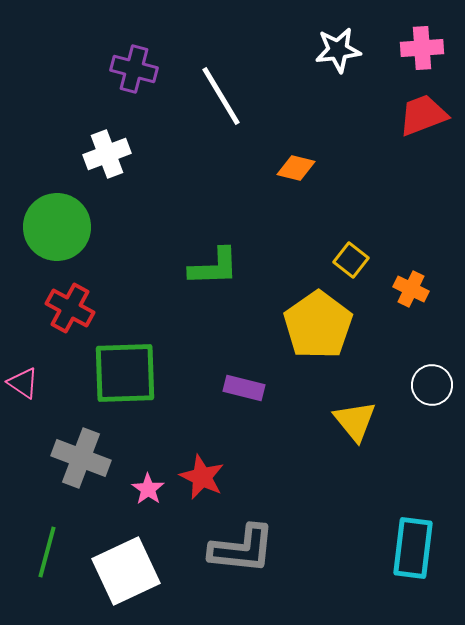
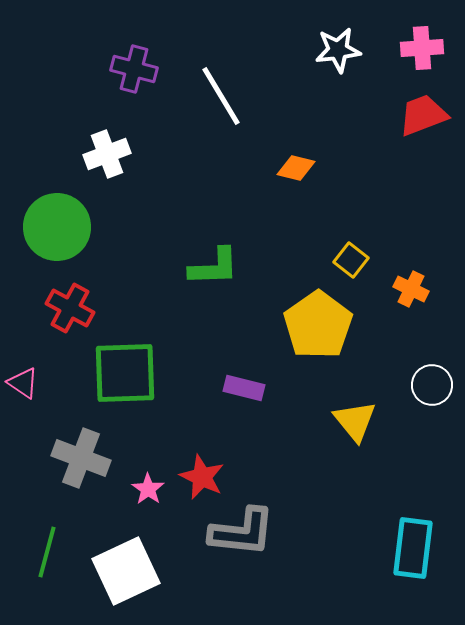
gray L-shape: moved 17 px up
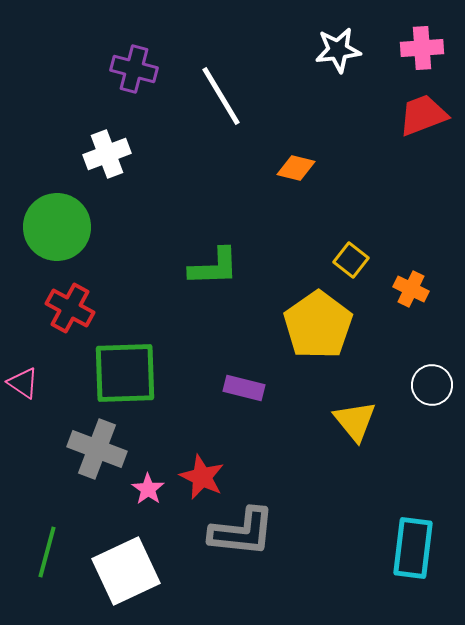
gray cross: moved 16 px right, 9 px up
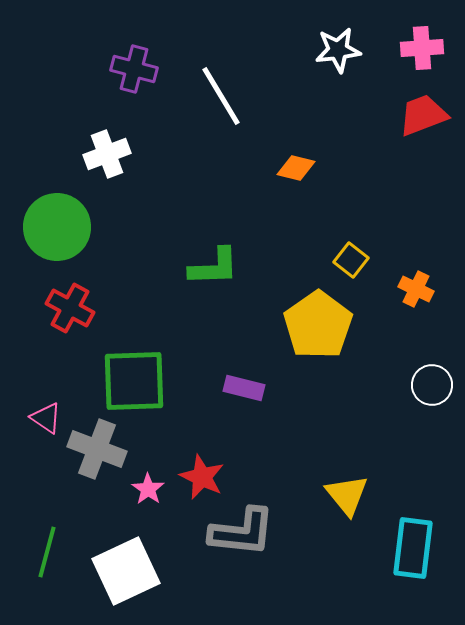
orange cross: moved 5 px right
green square: moved 9 px right, 8 px down
pink triangle: moved 23 px right, 35 px down
yellow triangle: moved 8 px left, 74 px down
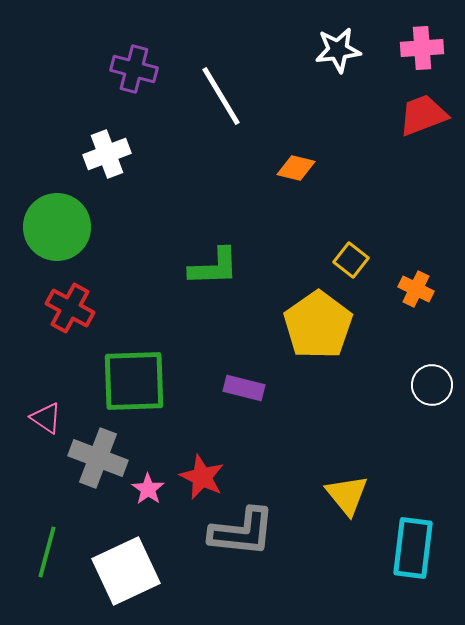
gray cross: moved 1 px right, 9 px down
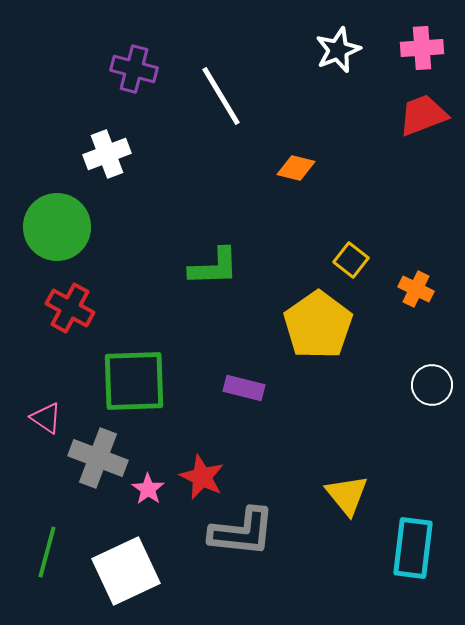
white star: rotated 15 degrees counterclockwise
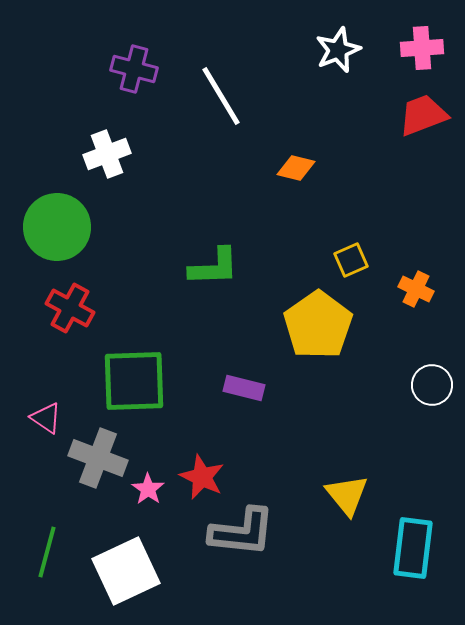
yellow square: rotated 28 degrees clockwise
